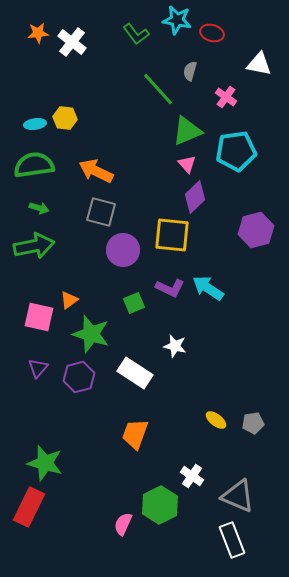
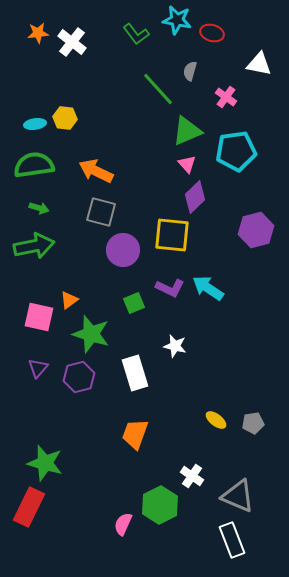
white rectangle at (135, 373): rotated 40 degrees clockwise
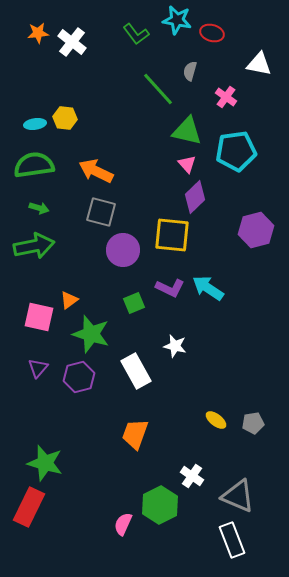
green triangle at (187, 131): rotated 36 degrees clockwise
white rectangle at (135, 373): moved 1 px right, 2 px up; rotated 12 degrees counterclockwise
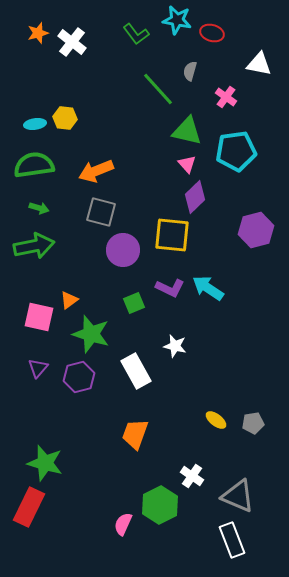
orange star at (38, 33): rotated 10 degrees counterclockwise
orange arrow at (96, 171): rotated 48 degrees counterclockwise
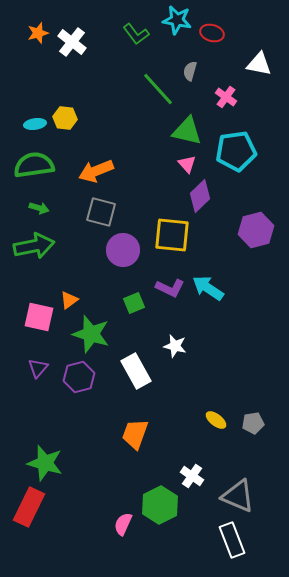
purple diamond at (195, 197): moved 5 px right, 1 px up
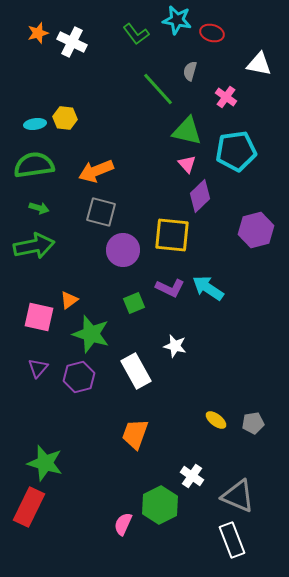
white cross at (72, 42): rotated 12 degrees counterclockwise
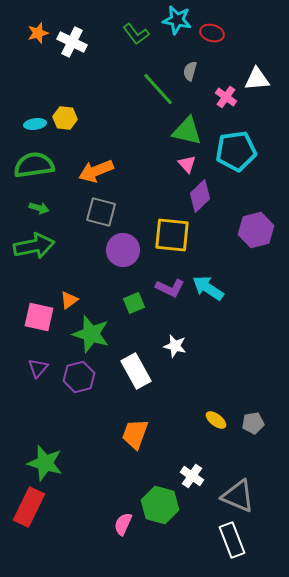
white triangle at (259, 64): moved 2 px left, 15 px down; rotated 16 degrees counterclockwise
green hexagon at (160, 505): rotated 18 degrees counterclockwise
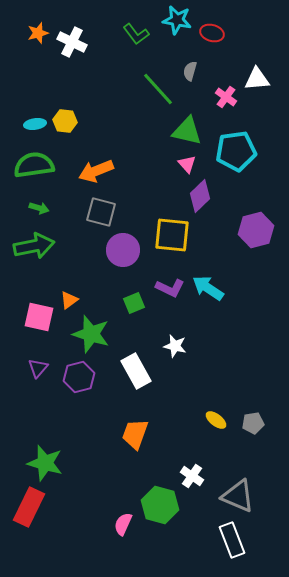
yellow hexagon at (65, 118): moved 3 px down
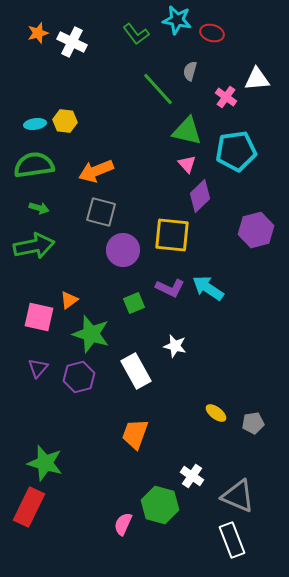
yellow ellipse at (216, 420): moved 7 px up
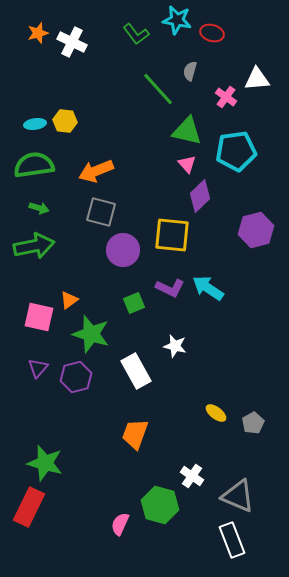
purple hexagon at (79, 377): moved 3 px left
gray pentagon at (253, 423): rotated 20 degrees counterclockwise
pink semicircle at (123, 524): moved 3 px left
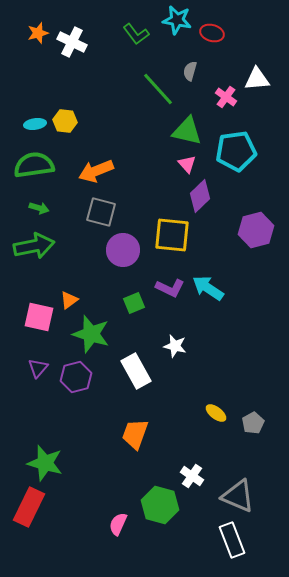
pink semicircle at (120, 524): moved 2 px left
